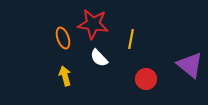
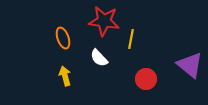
red star: moved 11 px right, 3 px up
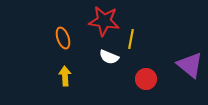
white semicircle: moved 10 px right, 1 px up; rotated 24 degrees counterclockwise
yellow arrow: rotated 12 degrees clockwise
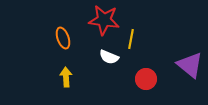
red star: moved 1 px up
yellow arrow: moved 1 px right, 1 px down
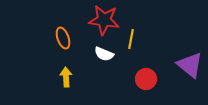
white semicircle: moved 5 px left, 3 px up
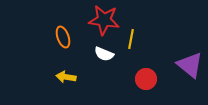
orange ellipse: moved 1 px up
yellow arrow: rotated 78 degrees counterclockwise
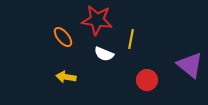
red star: moved 7 px left
orange ellipse: rotated 20 degrees counterclockwise
red circle: moved 1 px right, 1 px down
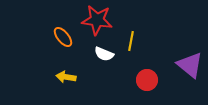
yellow line: moved 2 px down
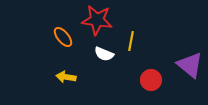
red circle: moved 4 px right
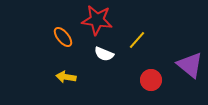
yellow line: moved 6 px right, 1 px up; rotated 30 degrees clockwise
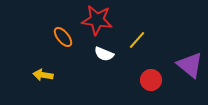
yellow arrow: moved 23 px left, 2 px up
